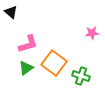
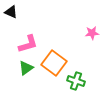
black triangle: rotated 16 degrees counterclockwise
green cross: moved 5 px left, 5 px down
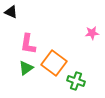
pink L-shape: rotated 115 degrees clockwise
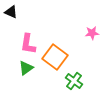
orange square: moved 1 px right, 6 px up
green cross: moved 2 px left; rotated 18 degrees clockwise
